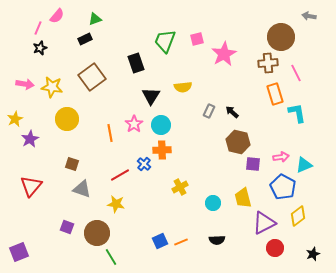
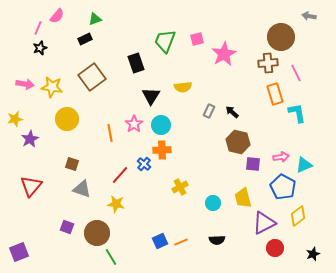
yellow star at (15, 119): rotated 14 degrees clockwise
red line at (120, 175): rotated 18 degrees counterclockwise
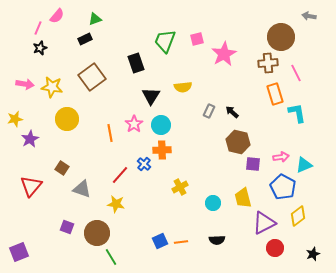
brown square at (72, 164): moved 10 px left, 4 px down; rotated 16 degrees clockwise
orange line at (181, 242): rotated 16 degrees clockwise
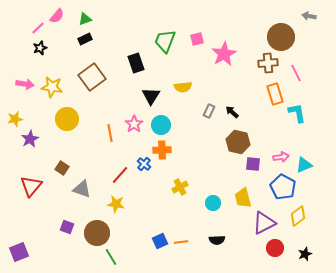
green triangle at (95, 19): moved 10 px left
pink line at (38, 28): rotated 24 degrees clockwise
black star at (313, 254): moved 8 px left
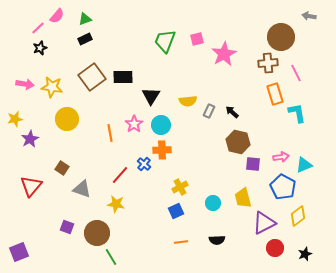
black rectangle at (136, 63): moved 13 px left, 14 px down; rotated 72 degrees counterclockwise
yellow semicircle at (183, 87): moved 5 px right, 14 px down
blue square at (160, 241): moved 16 px right, 30 px up
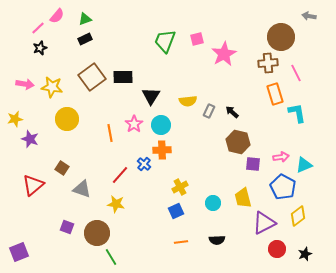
purple star at (30, 139): rotated 24 degrees counterclockwise
red triangle at (31, 186): moved 2 px right, 1 px up; rotated 10 degrees clockwise
red circle at (275, 248): moved 2 px right, 1 px down
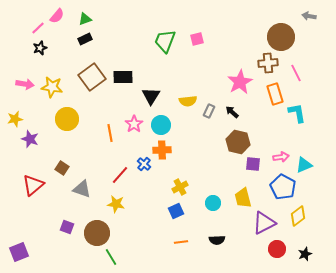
pink star at (224, 54): moved 16 px right, 28 px down
